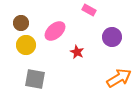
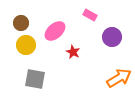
pink rectangle: moved 1 px right, 5 px down
red star: moved 4 px left
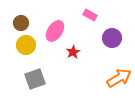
pink ellipse: rotated 15 degrees counterclockwise
purple circle: moved 1 px down
red star: rotated 16 degrees clockwise
gray square: rotated 30 degrees counterclockwise
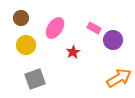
pink rectangle: moved 4 px right, 13 px down
brown circle: moved 5 px up
pink ellipse: moved 3 px up
purple circle: moved 1 px right, 2 px down
